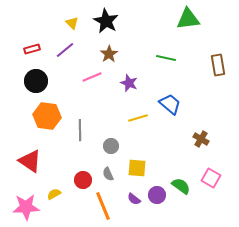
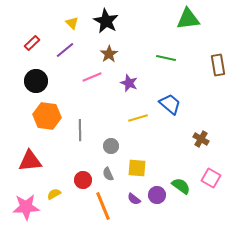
red rectangle: moved 6 px up; rotated 28 degrees counterclockwise
red triangle: rotated 40 degrees counterclockwise
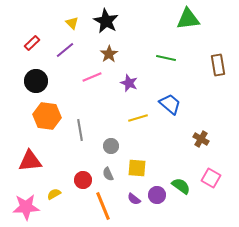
gray line: rotated 10 degrees counterclockwise
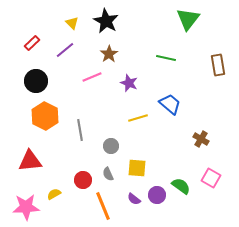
green triangle: rotated 45 degrees counterclockwise
orange hexagon: moved 2 px left; rotated 20 degrees clockwise
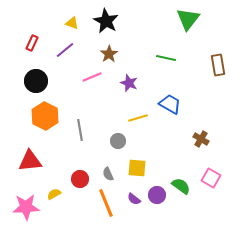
yellow triangle: rotated 24 degrees counterclockwise
red rectangle: rotated 21 degrees counterclockwise
blue trapezoid: rotated 10 degrees counterclockwise
gray circle: moved 7 px right, 5 px up
red circle: moved 3 px left, 1 px up
orange line: moved 3 px right, 3 px up
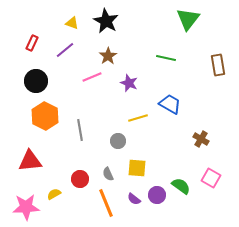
brown star: moved 1 px left, 2 px down
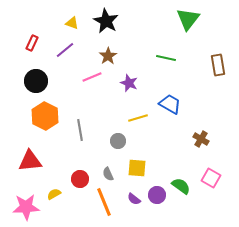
orange line: moved 2 px left, 1 px up
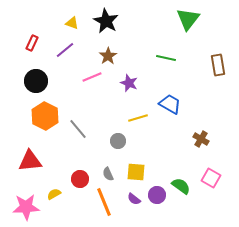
gray line: moved 2 px left, 1 px up; rotated 30 degrees counterclockwise
yellow square: moved 1 px left, 4 px down
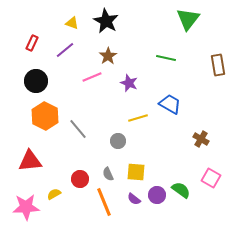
green semicircle: moved 4 px down
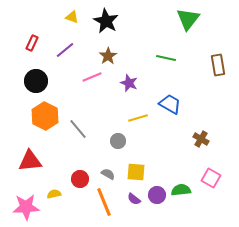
yellow triangle: moved 6 px up
gray semicircle: rotated 144 degrees clockwise
green semicircle: rotated 42 degrees counterclockwise
yellow semicircle: rotated 16 degrees clockwise
